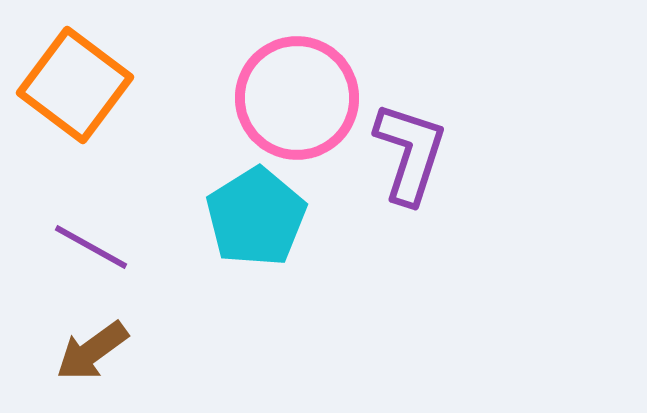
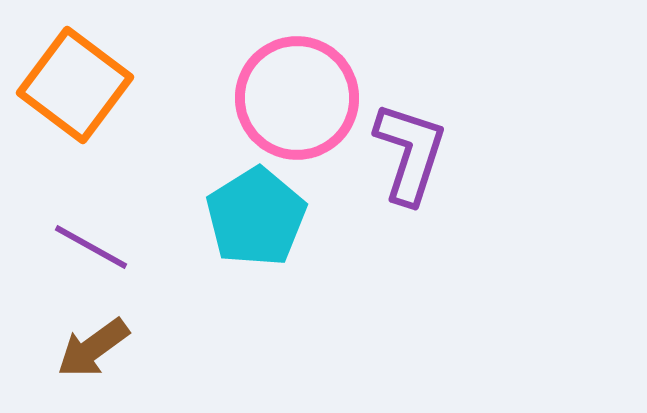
brown arrow: moved 1 px right, 3 px up
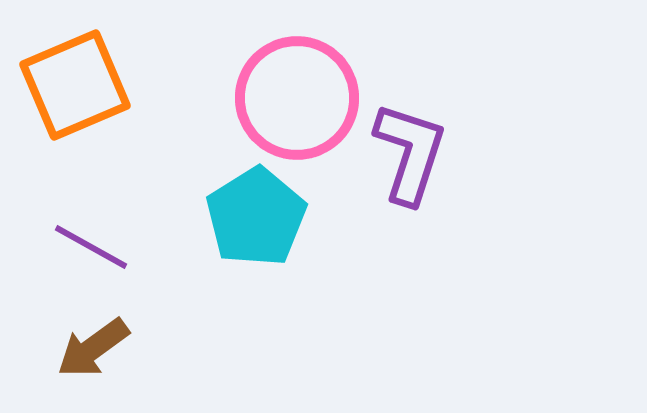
orange square: rotated 30 degrees clockwise
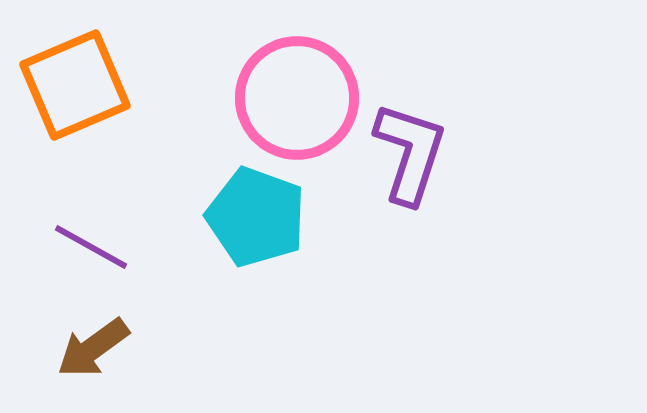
cyan pentagon: rotated 20 degrees counterclockwise
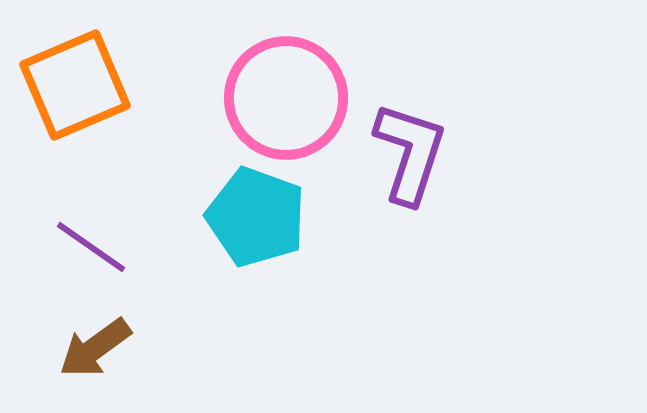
pink circle: moved 11 px left
purple line: rotated 6 degrees clockwise
brown arrow: moved 2 px right
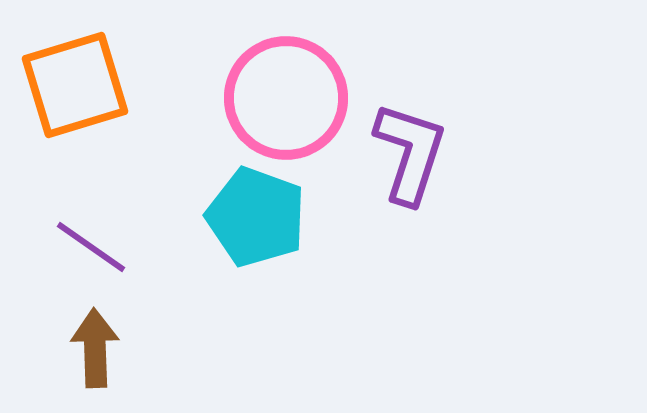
orange square: rotated 6 degrees clockwise
brown arrow: rotated 124 degrees clockwise
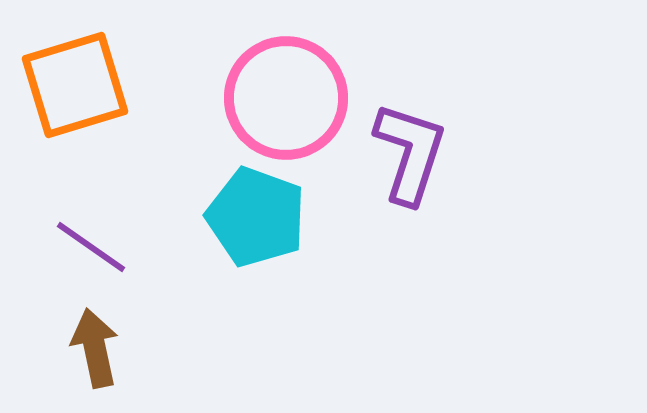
brown arrow: rotated 10 degrees counterclockwise
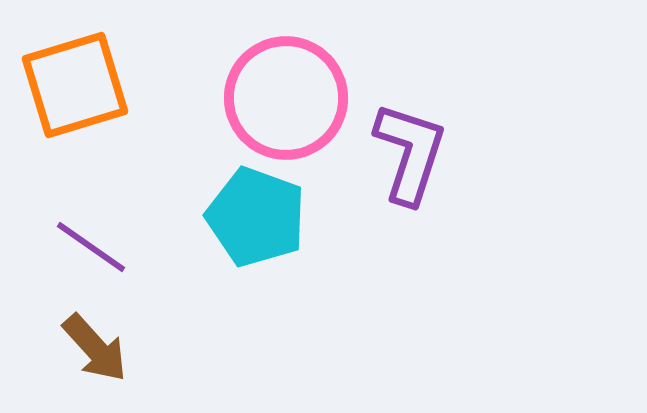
brown arrow: rotated 150 degrees clockwise
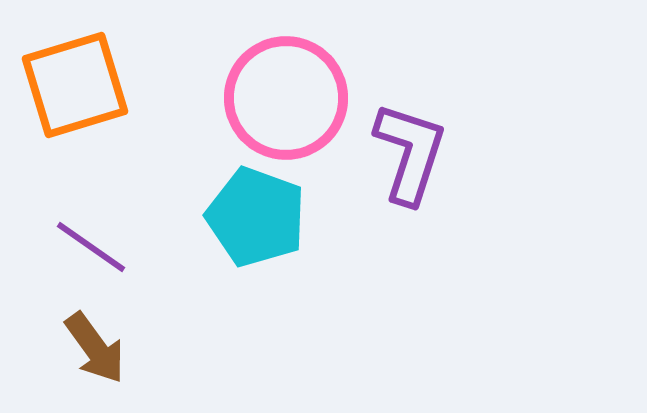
brown arrow: rotated 6 degrees clockwise
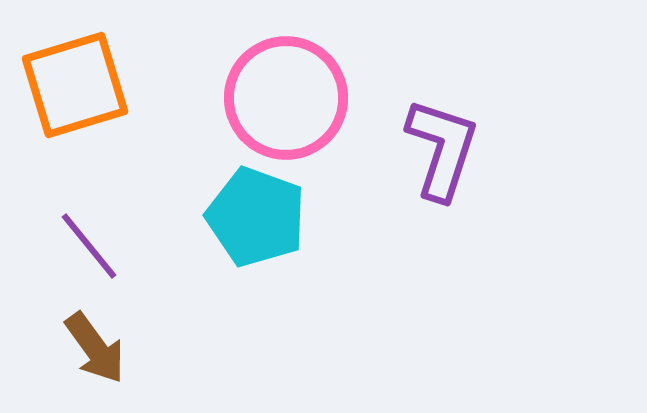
purple L-shape: moved 32 px right, 4 px up
purple line: moved 2 px left, 1 px up; rotated 16 degrees clockwise
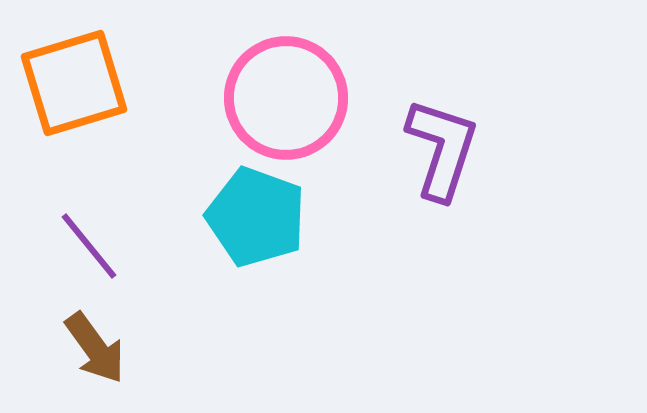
orange square: moved 1 px left, 2 px up
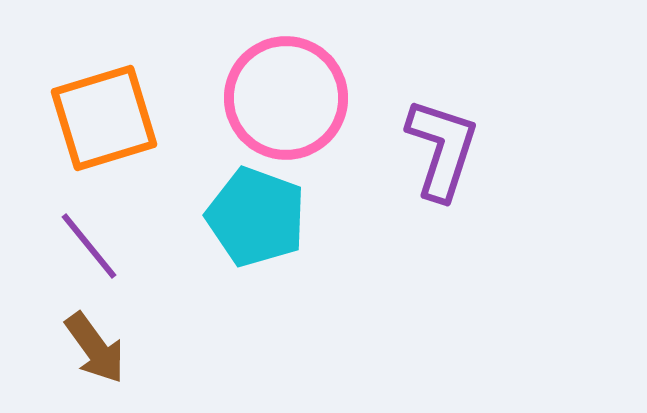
orange square: moved 30 px right, 35 px down
